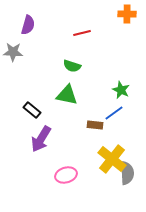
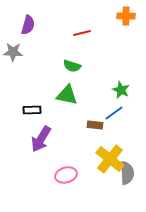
orange cross: moved 1 px left, 2 px down
black rectangle: rotated 42 degrees counterclockwise
yellow cross: moved 2 px left
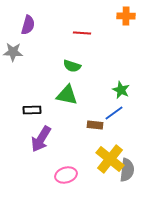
red line: rotated 18 degrees clockwise
gray semicircle: moved 3 px up; rotated 10 degrees clockwise
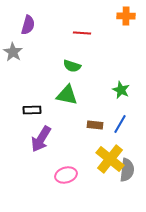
gray star: rotated 30 degrees clockwise
blue line: moved 6 px right, 11 px down; rotated 24 degrees counterclockwise
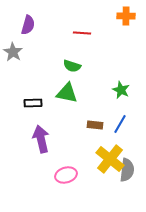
green triangle: moved 2 px up
black rectangle: moved 1 px right, 7 px up
purple arrow: rotated 136 degrees clockwise
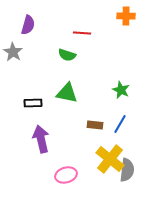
green semicircle: moved 5 px left, 11 px up
